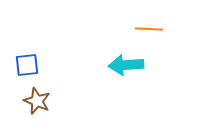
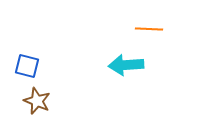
blue square: moved 1 px down; rotated 20 degrees clockwise
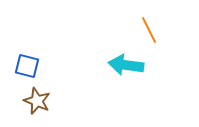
orange line: moved 1 px down; rotated 60 degrees clockwise
cyan arrow: rotated 12 degrees clockwise
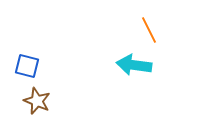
cyan arrow: moved 8 px right
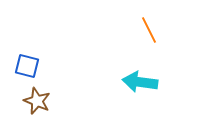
cyan arrow: moved 6 px right, 17 px down
